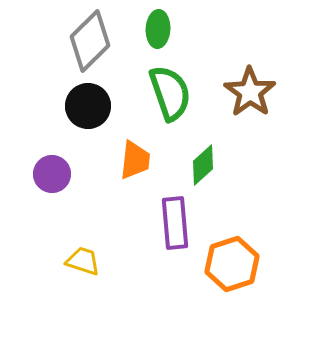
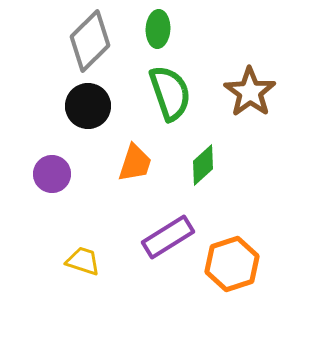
orange trapezoid: moved 3 px down; rotated 12 degrees clockwise
purple rectangle: moved 7 px left, 14 px down; rotated 63 degrees clockwise
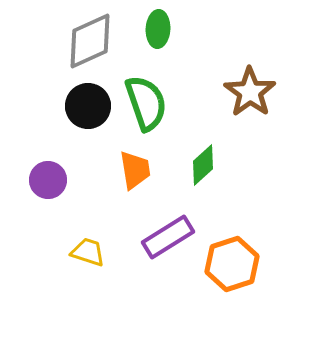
gray diamond: rotated 20 degrees clockwise
green semicircle: moved 24 px left, 10 px down
orange trapezoid: moved 7 px down; rotated 27 degrees counterclockwise
purple circle: moved 4 px left, 6 px down
yellow trapezoid: moved 5 px right, 9 px up
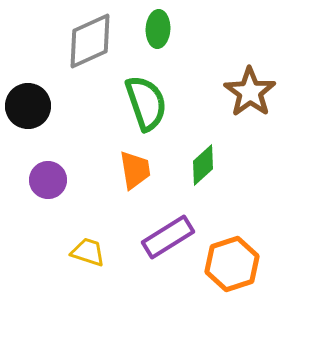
black circle: moved 60 px left
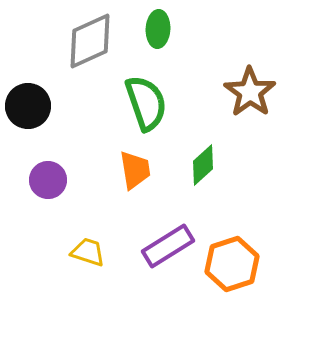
purple rectangle: moved 9 px down
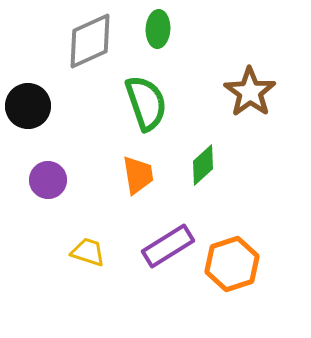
orange trapezoid: moved 3 px right, 5 px down
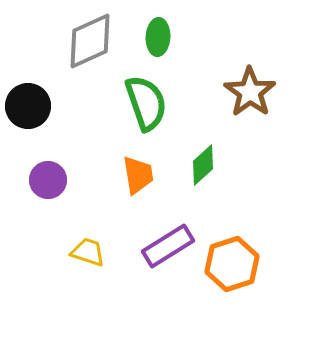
green ellipse: moved 8 px down
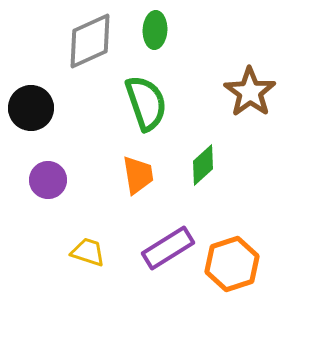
green ellipse: moved 3 px left, 7 px up
black circle: moved 3 px right, 2 px down
purple rectangle: moved 2 px down
